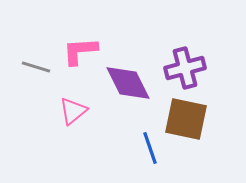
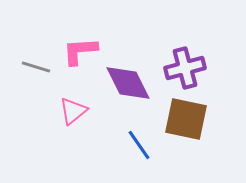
blue line: moved 11 px left, 3 px up; rotated 16 degrees counterclockwise
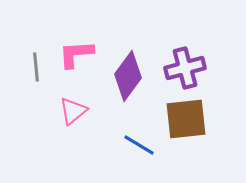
pink L-shape: moved 4 px left, 3 px down
gray line: rotated 68 degrees clockwise
purple diamond: moved 7 px up; rotated 63 degrees clockwise
brown square: rotated 18 degrees counterclockwise
blue line: rotated 24 degrees counterclockwise
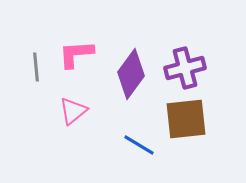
purple diamond: moved 3 px right, 2 px up
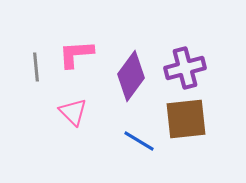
purple diamond: moved 2 px down
pink triangle: moved 1 px down; rotated 36 degrees counterclockwise
blue line: moved 4 px up
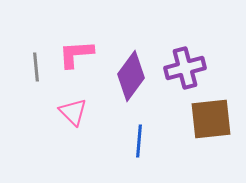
brown square: moved 25 px right
blue line: rotated 64 degrees clockwise
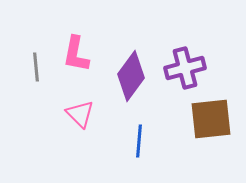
pink L-shape: rotated 75 degrees counterclockwise
pink triangle: moved 7 px right, 2 px down
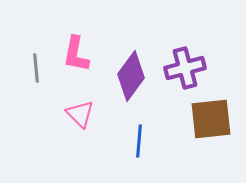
gray line: moved 1 px down
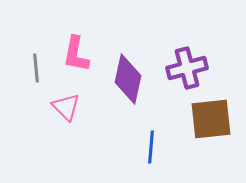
purple cross: moved 2 px right
purple diamond: moved 3 px left, 3 px down; rotated 24 degrees counterclockwise
pink triangle: moved 14 px left, 7 px up
blue line: moved 12 px right, 6 px down
